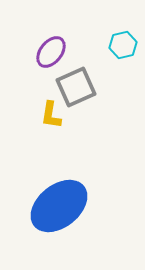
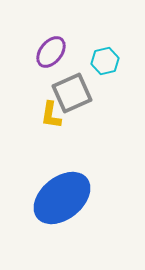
cyan hexagon: moved 18 px left, 16 px down
gray square: moved 4 px left, 6 px down
blue ellipse: moved 3 px right, 8 px up
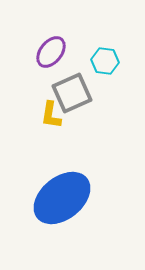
cyan hexagon: rotated 20 degrees clockwise
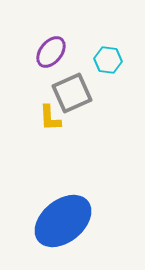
cyan hexagon: moved 3 px right, 1 px up
yellow L-shape: moved 1 px left, 3 px down; rotated 12 degrees counterclockwise
blue ellipse: moved 1 px right, 23 px down
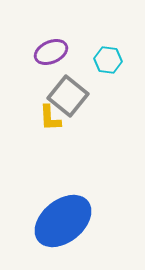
purple ellipse: rotated 28 degrees clockwise
gray square: moved 4 px left, 3 px down; rotated 27 degrees counterclockwise
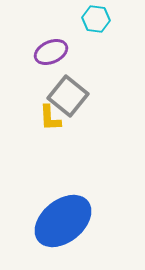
cyan hexagon: moved 12 px left, 41 px up
